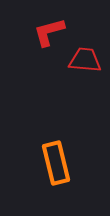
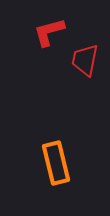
red trapezoid: rotated 84 degrees counterclockwise
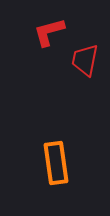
orange rectangle: rotated 6 degrees clockwise
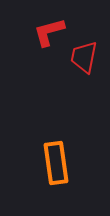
red trapezoid: moved 1 px left, 3 px up
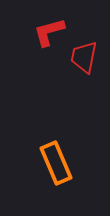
orange rectangle: rotated 15 degrees counterclockwise
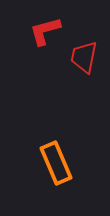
red L-shape: moved 4 px left, 1 px up
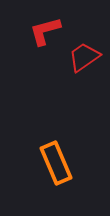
red trapezoid: rotated 44 degrees clockwise
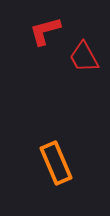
red trapezoid: rotated 84 degrees counterclockwise
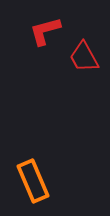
orange rectangle: moved 23 px left, 18 px down
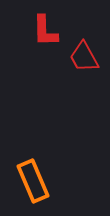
red L-shape: rotated 76 degrees counterclockwise
